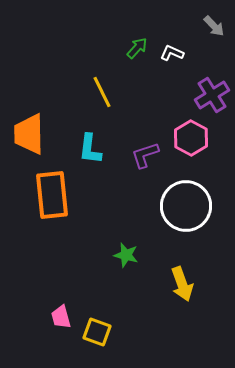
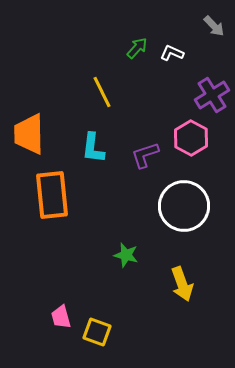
cyan L-shape: moved 3 px right, 1 px up
white circle: moved 2 px left
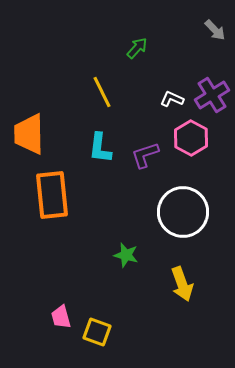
gray arrow: moved 1 px right, 4 px down
white L-shape: moved 46 px down
cyan L-shape: moved 7 px right
white circle: moved 1 px left, 6 px down
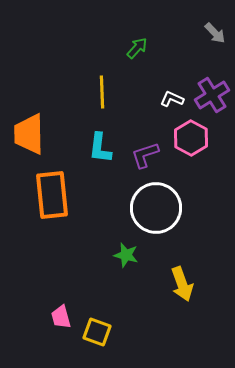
gray arrow: moved 3 px down
yellow line: rotated 24 degrees clockwise
white circle: moved 27 px left, 4 px up
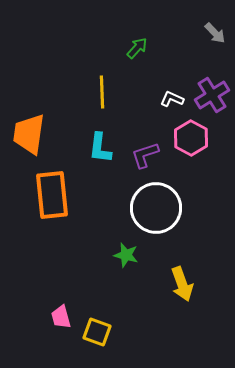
orange trapezoid: rotated 9 degrees clockwise
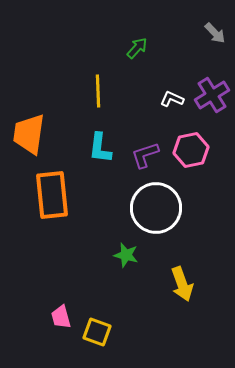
yellow line: moved 4 px left, 1 px up
pink hexagon: moved 12 px down; rotated 20 degrees clockwise
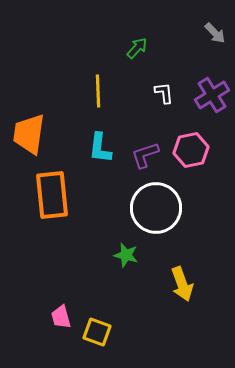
white L-shape: moved 8 px left, 6 px up; rotated 60 degrees clockwise
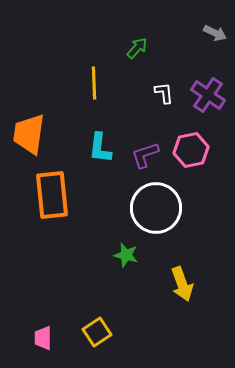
gray arrow: rotated 20 degrees counterclockwise
yellow line: moved 4 px left, 8 px up
purple cross: moved 4 px left; rotated 24 degrees counterclockwise
pink trapezoid: moved 18 px left, 21 px down; rotated 15 degrees clockwise
yellow square: rotated 36 degrees clockwise
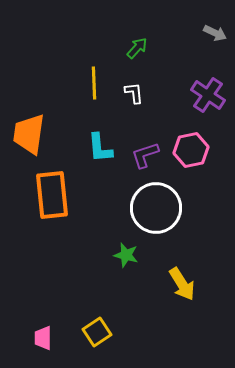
white L-shape: moved 30 px left
cyan L-shape: rotated 12 degrees counterclockwise
yellow arrow: rotated 12 degrees counterclockwise
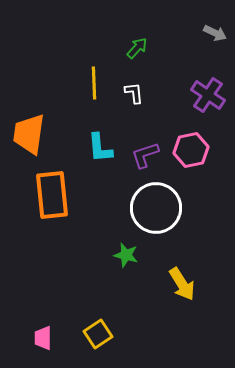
yellow square: moved 1 px right, 2 px down
